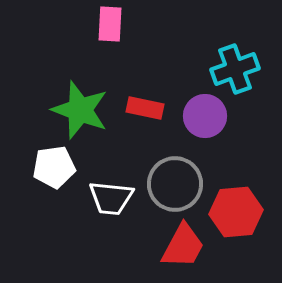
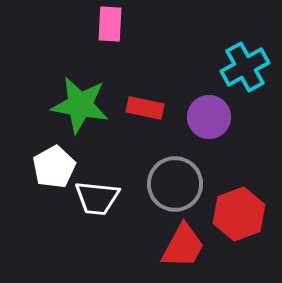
cyan cross: moved 10 px right, 2 px up; rotated 9 degrees counterclockwise
green star: moved 5 px up; rotated 10 degrees counterclockwise
purple circle: moved 4 px right, 1 px down
white pentagon: rotated 21 degrees counterclockwise
white trapezoid: moved 14 px left
red hexagon: moved 3 px right, 2 px down; rotated 15 degrees counterclockwise
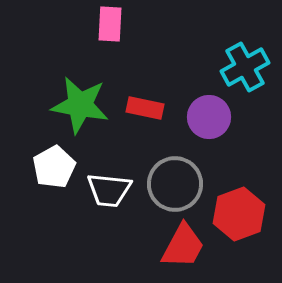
white trapezoid: moved 12 px right, 8 px up
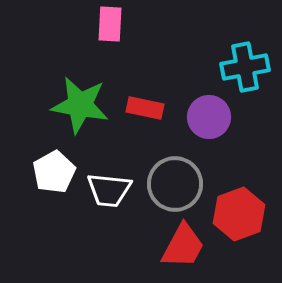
cyan cross: rotated 18 degrees clockwise
white pentagon: moved 5 px down
